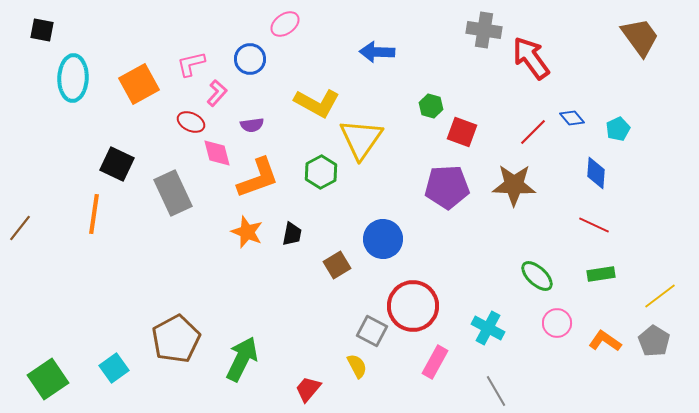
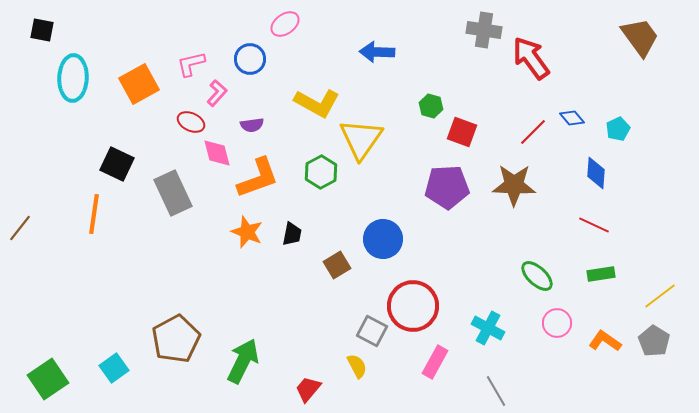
green arrow at (242, 359): moved 1 px right, 2 px down
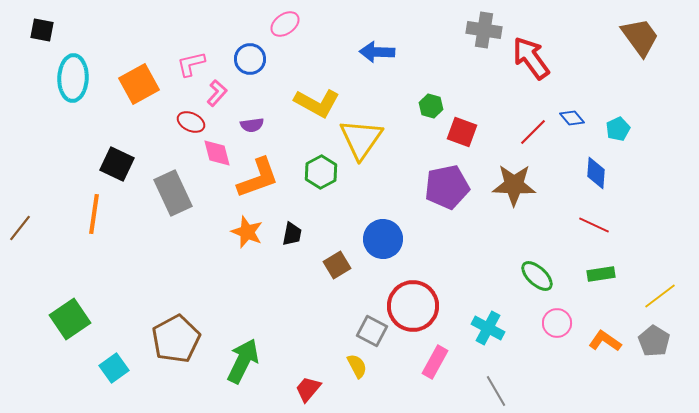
purple pentagon at (447, 187): rotated 9 degrees counterclockwise
green square at (48, 379): moved 22 px right, 60 px up
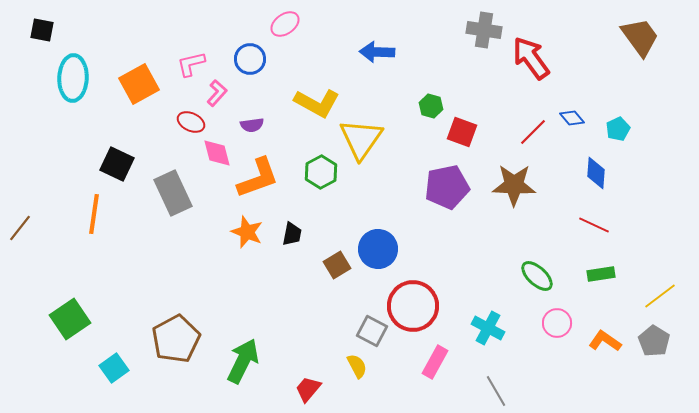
blue circle at (383, 239): moved 5 px left, 10 px down
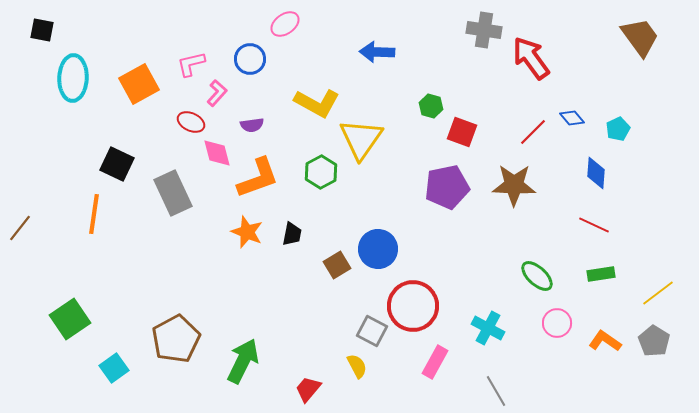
yellow line at (660, 296): moved 2 px left, 3 px up
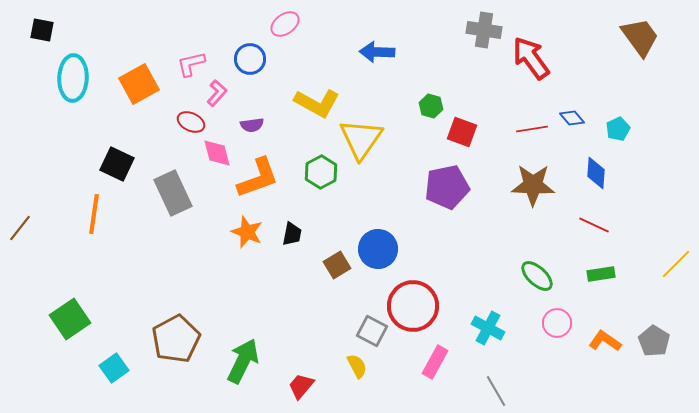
red line at (533, 132): moved 1 px left, 3 px up; rotated 36 degrees clockwise
brown star at (514, 185): moved 19 px right
yellow line at (658, 293): moved 18 px right, 29 px up; rotated 8 degrees counterclockwise
red trapezoid at (308, 389): moved 7 px left, 3 px up
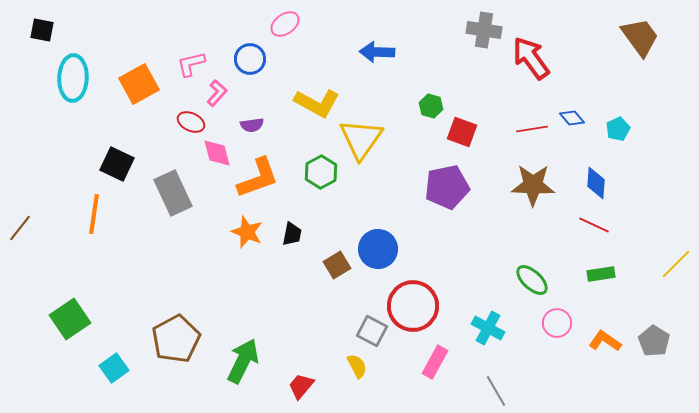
blue diamond at (596, 173): moved 10 px down
green ellipse at (537, 276): moved 5 px left, 4 px down
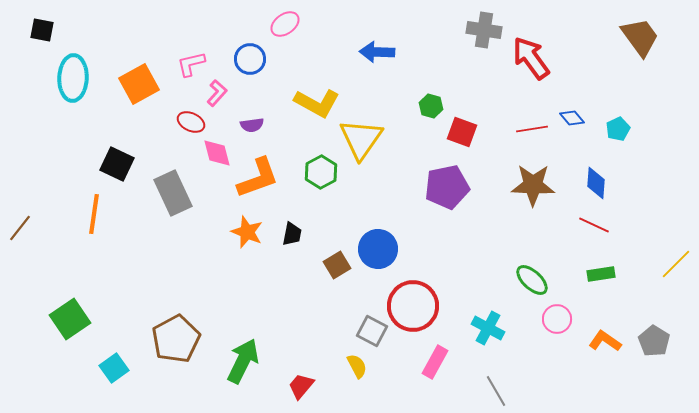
pink circle at (557, 323): moved 4 px up
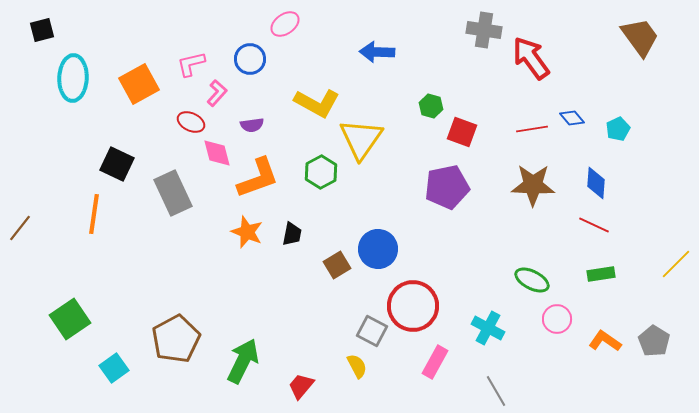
black square at (42, 30): rotated 25 degrees counterclockwise
green ellipse at (532, 280): rotated 16 degrees counterclockwise
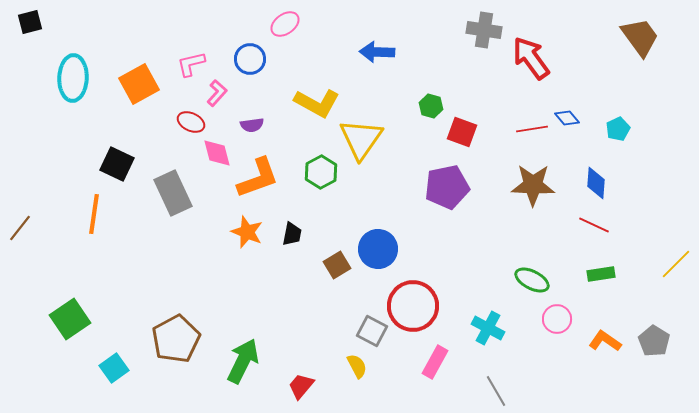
black square at (42, 30): moved 12 px left, 8 px up
blue diamond at (572, 118): moved 5 px left
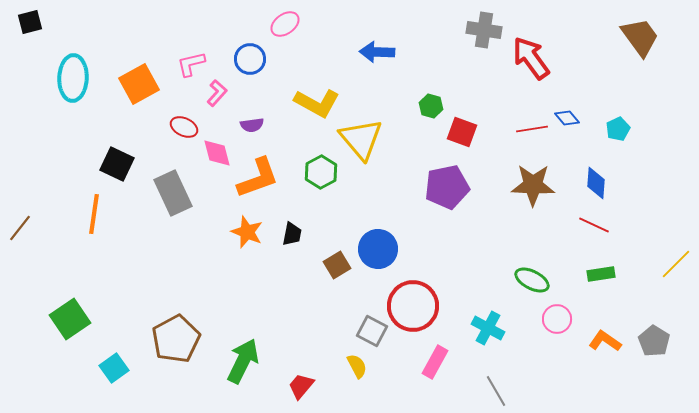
red ellipse at (191, 122): moved 7 px left, 5 px down
yellow triangle at (361, 139): rotated 15 degrees counterclockwise
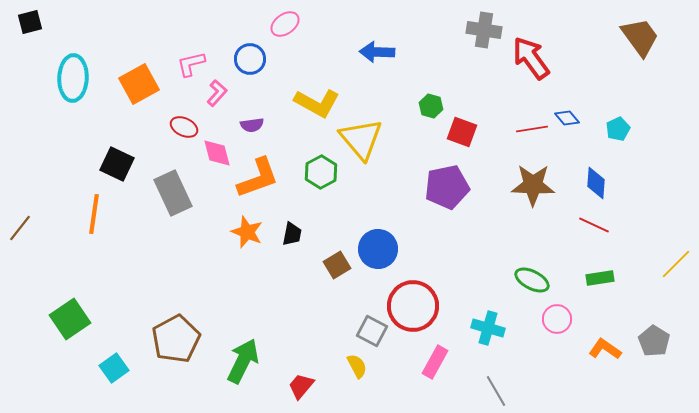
green rectangle at (601, 274): moved 1 px left, 4 px down
cyan cross at (488, 328): rotated 12 degrees counterclockwise
orange L-shape at (605, 341): moved 8 px down
